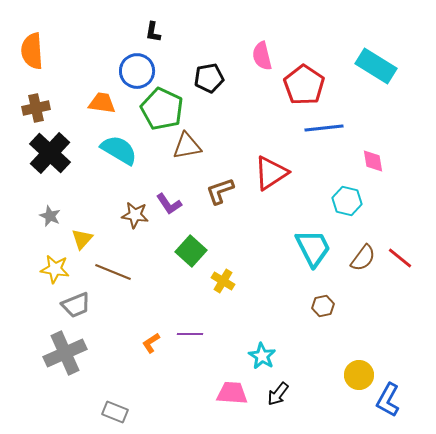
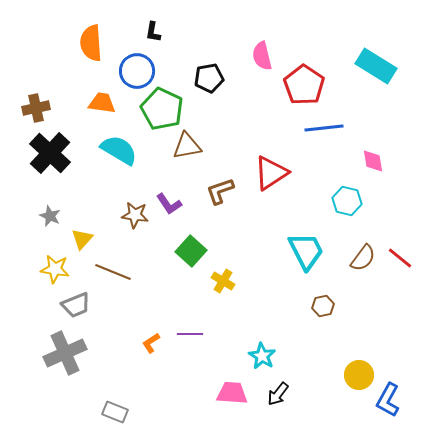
orange semicircle: moved 59 px right, 8 px up
cyan trapezoid: moved 7 px left, 3 px down
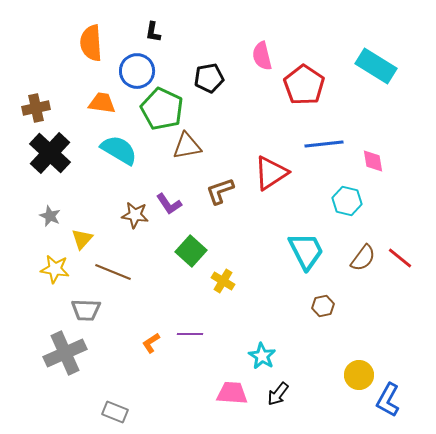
blue line: moved 16 px down
gray trapezoid: moved 10 px right, 5 px down; rotated 24 degrees clockwise
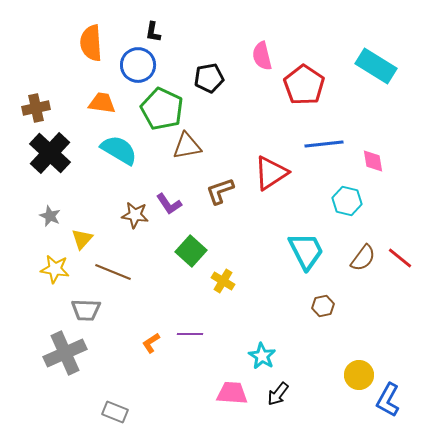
blue circle: moved 1 px right, 6 px up
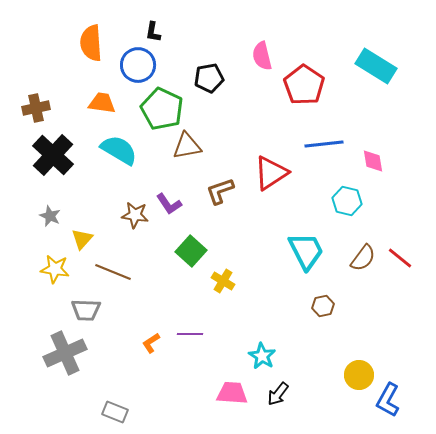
black cross: moved 3 px right, 2 px down
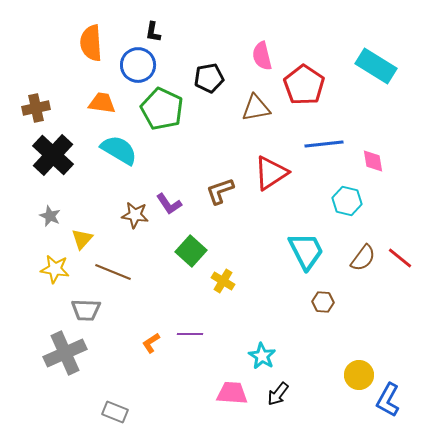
brown triangle: moved 69 px right, 38 px up
brown hexagon: moved 4 px up; rotated 15 degrees clockwise
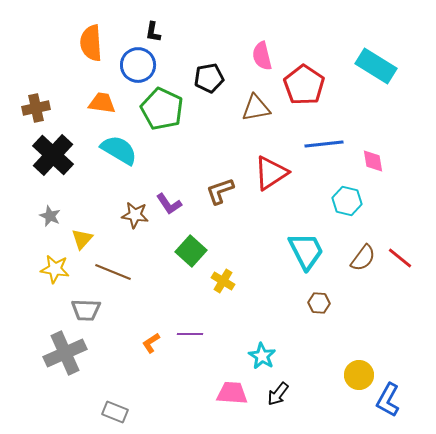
brown hexagon: moved 4 px left, 1 px down
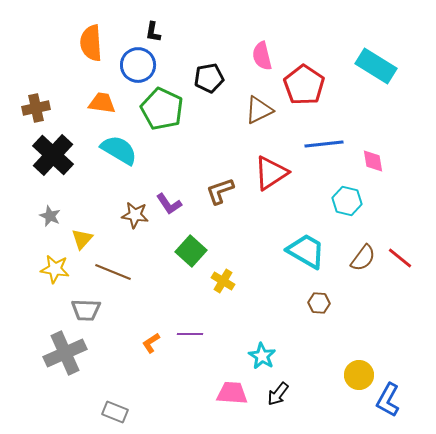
brown triangle: moved 3 px right, 2 px down; rotated 16 degrees counterclockwise
cyan trapezoid: rotated 33 degrees counterclockwise
